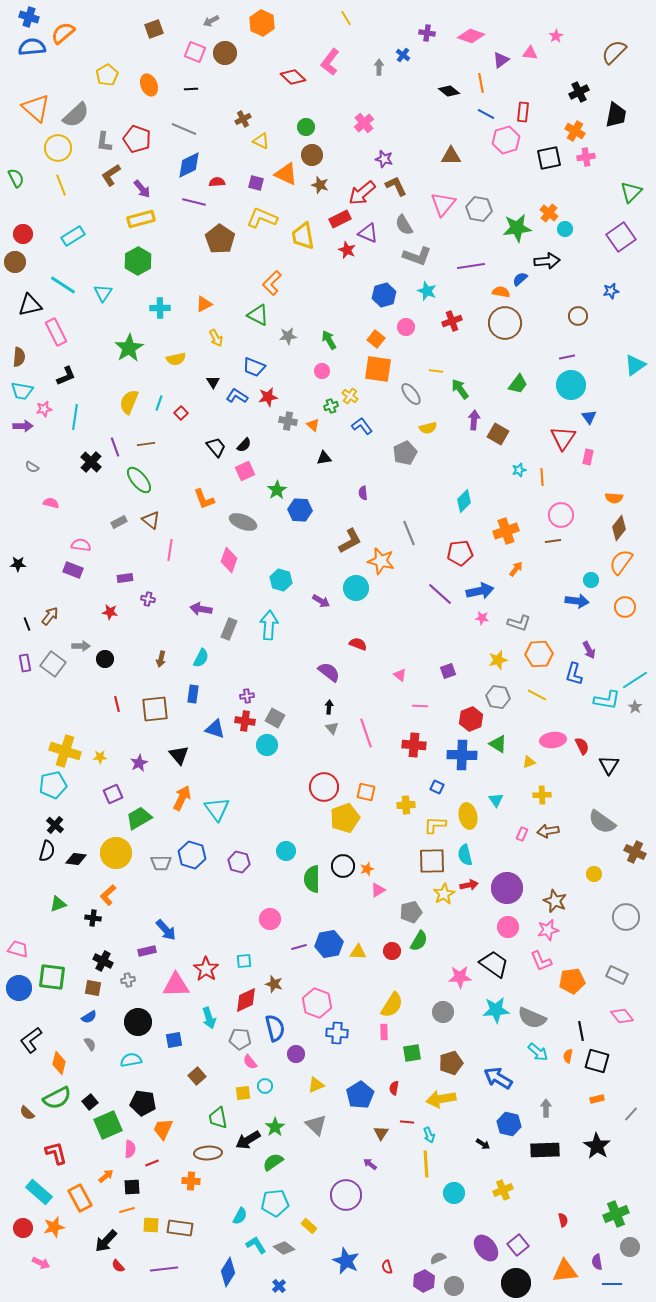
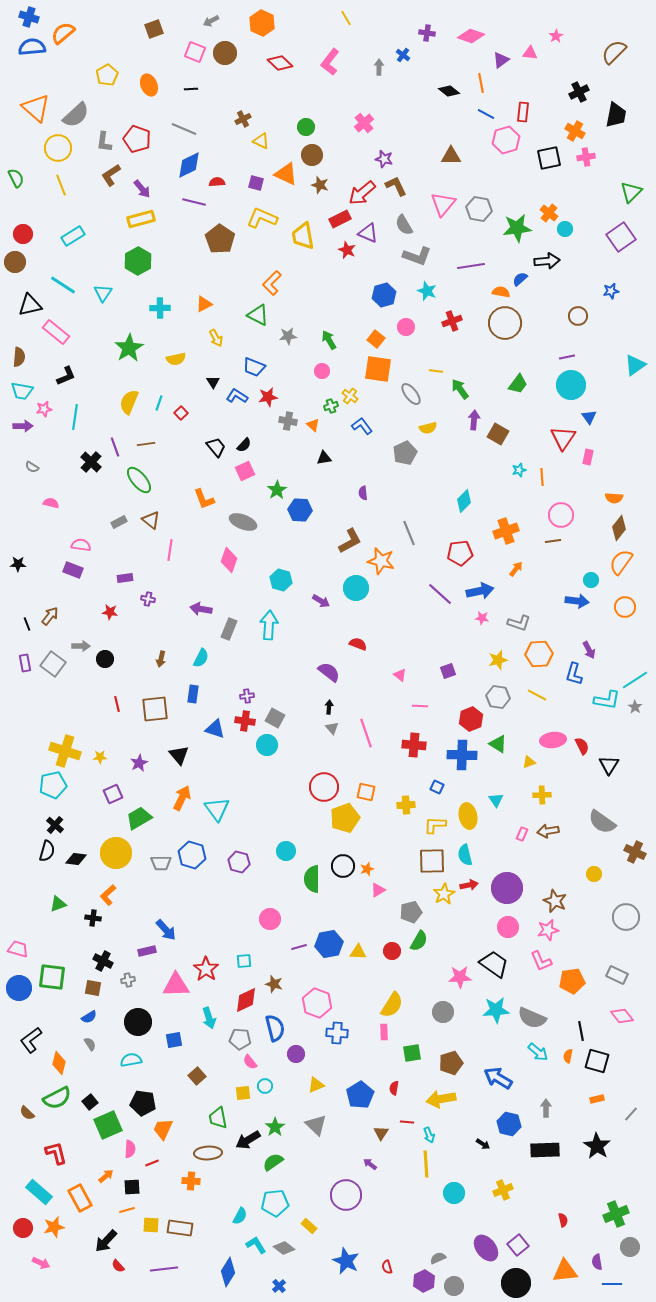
red diamond at (293, 77): moved 13 px left, 14 px up
pink rectangle at (56, 332): rotated 24 degrees counterclockwise
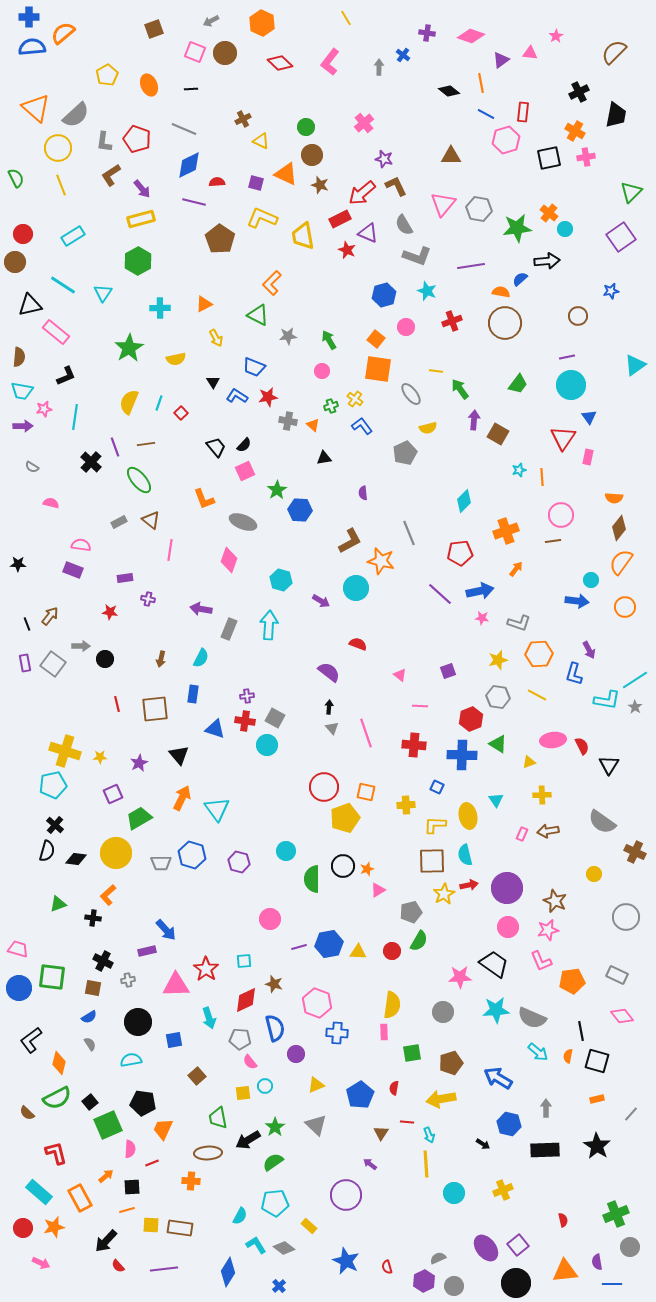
blue cross at (29, 17): rotated 18 degrees counterclockwise
yellow cross at (350, 396): moved 5 px right, 3 px down
yellow semicircle at (392, 1005): rotated 24 degrees counterclockwise
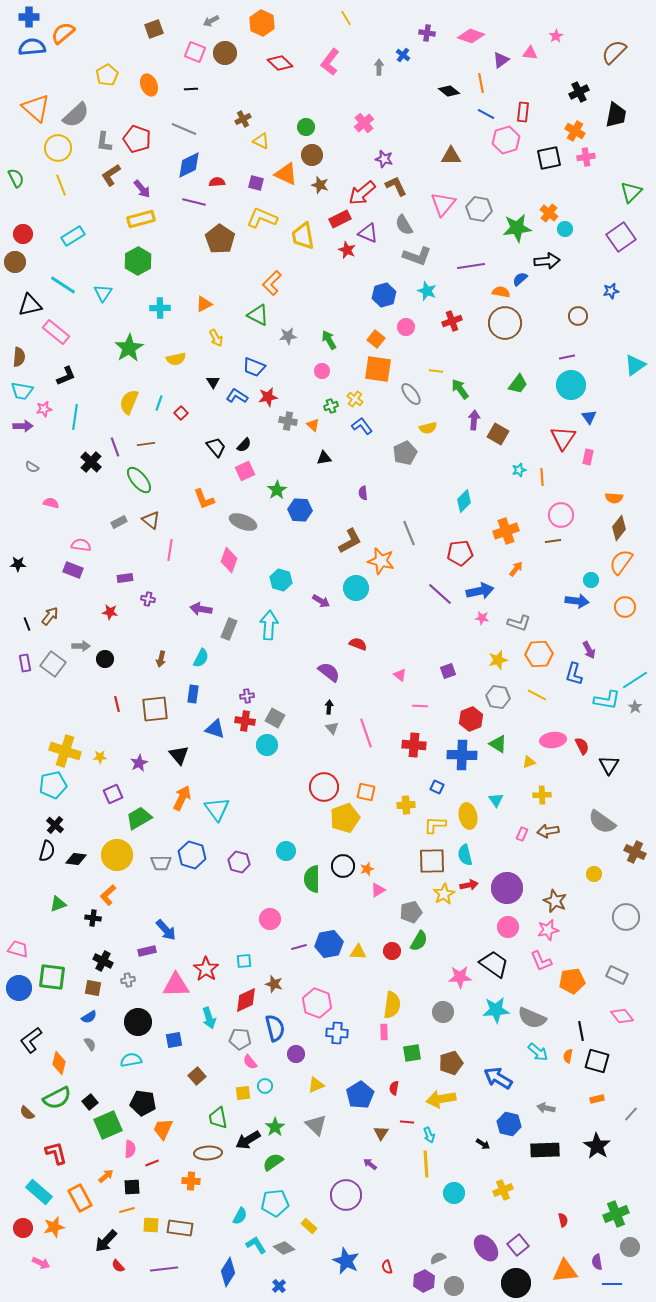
yellow circle at (116, 853): moved 1 px right, 2 px down
gray arrow at (546, 1108): rotated 78 degrees counterclockwise
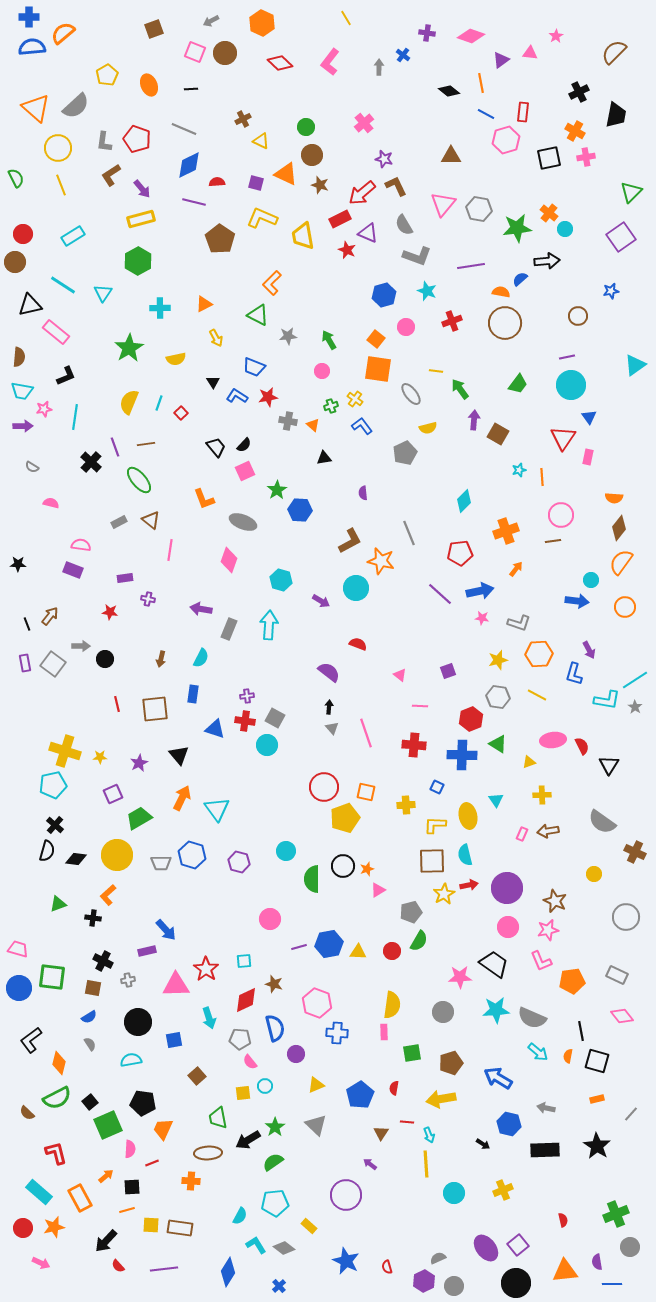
gray semicircle at (76, 115): moved 9 px up
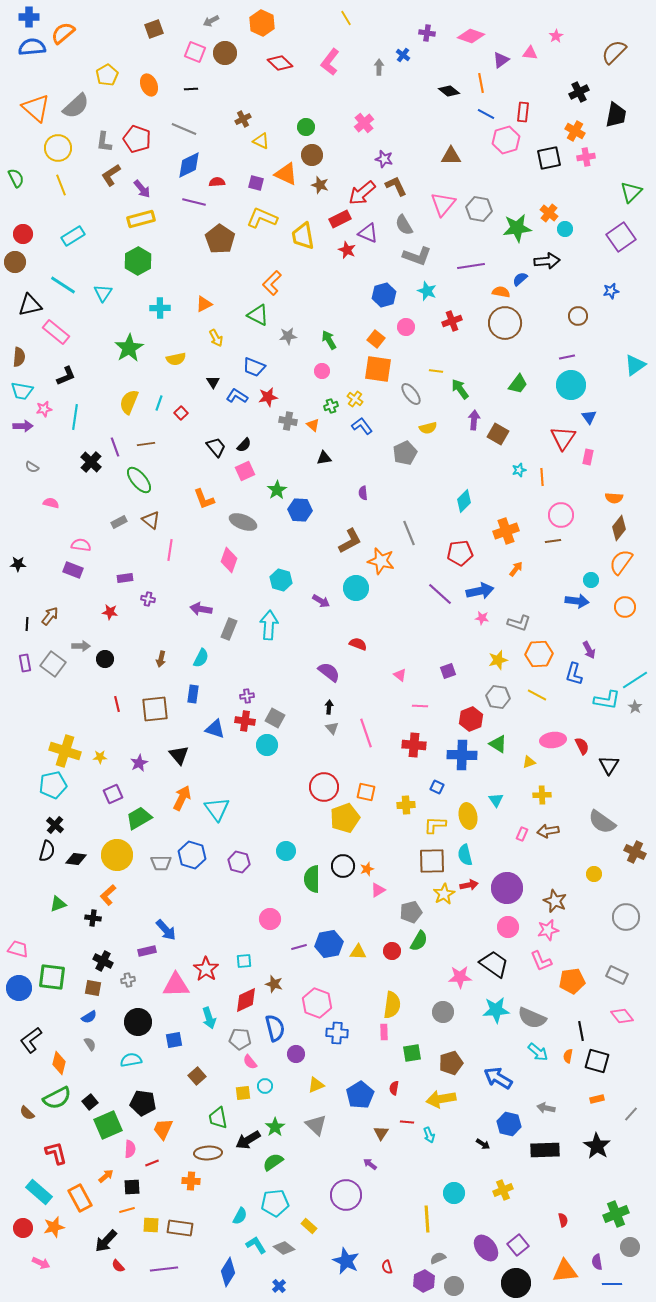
black line at (27, 624): rotated 24 degrees clockwise
yellow line at (426, 1164): moved 1 px right, 55 px down
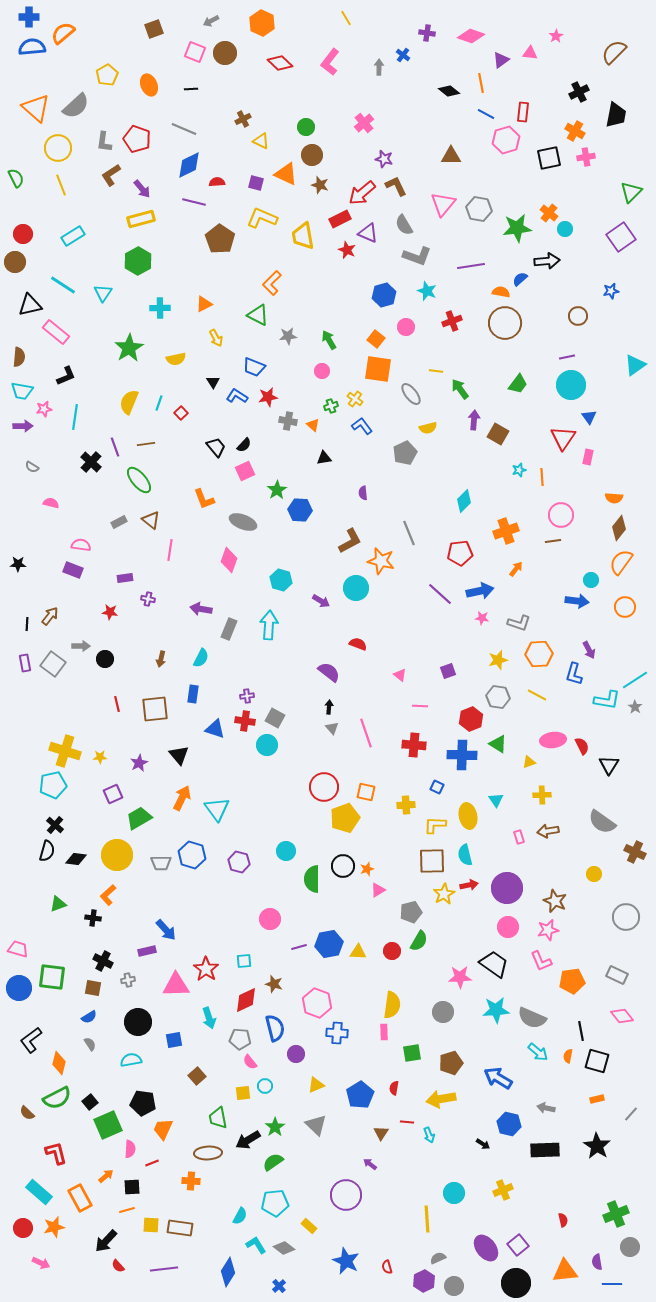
pink rectangle at (522, 834): moved 3 px left, 3 px down; rotated 40 degrees counterclockwise
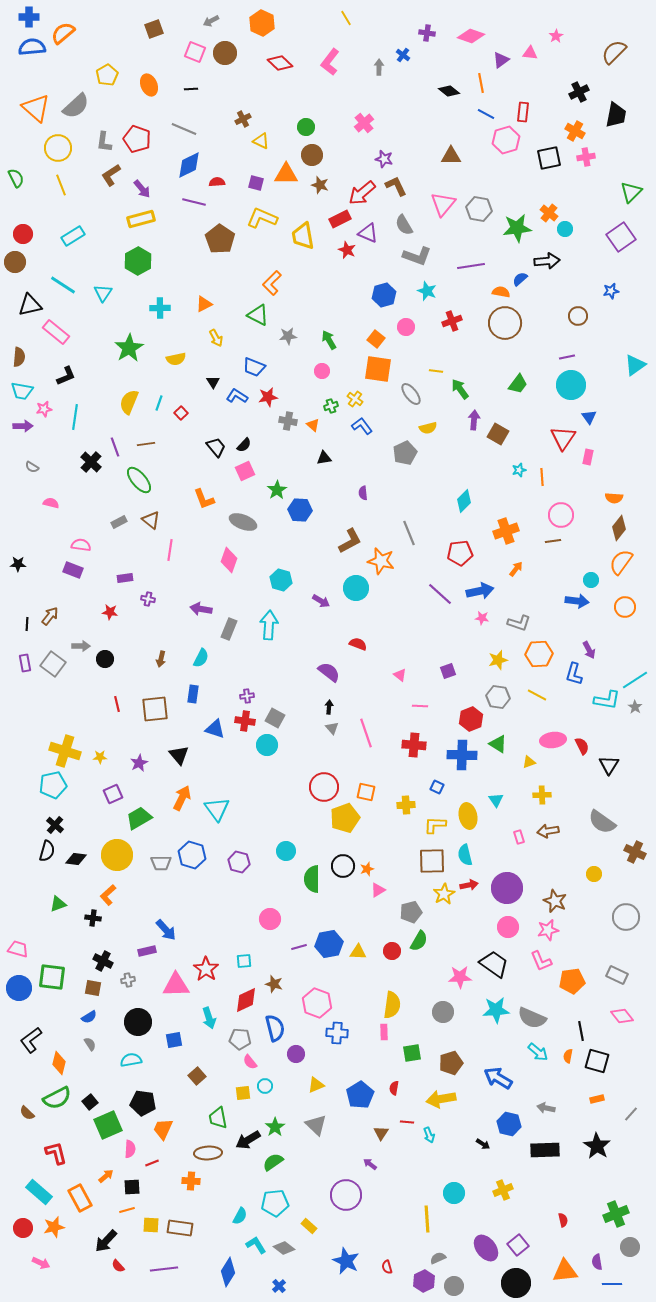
orange triangle at (286, 174): rotated 25 degrees counterclockwise
